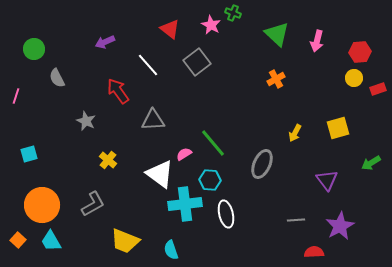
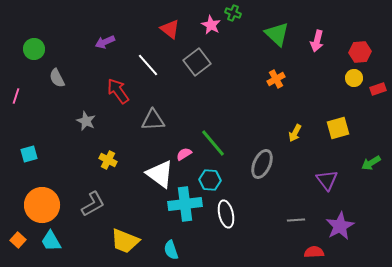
yellow cross: rotated 12 degrees counterclockwise
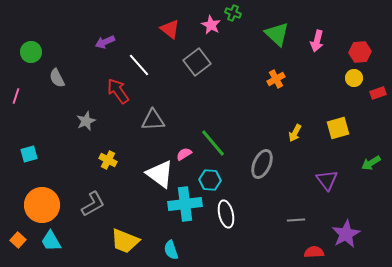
green circle: moved 3 px left, 3 px down
white line: moved 9 px left
red rectangle: moved 4 px down
gray star: rotated 24 degrees clockwise
purple star: moved 6 px right, 8 px down
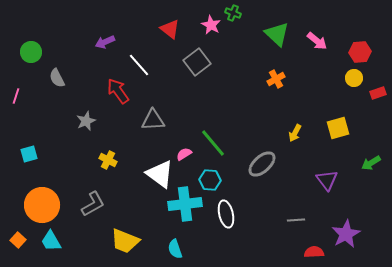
pink arrow: rotated 65 degrees counterclockwise
gray ellipse: rotated 24 degrees clockwise
cyan semicircle: moved 4 px right, 1 px up
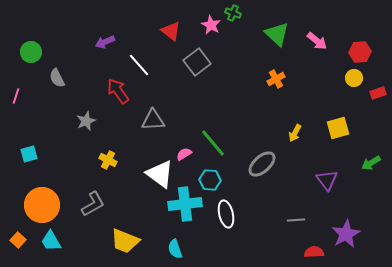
red triangle: moved 1 px right, 2 px down
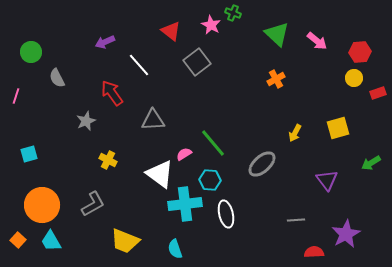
red arrow: moved 6 px left, 2 px down
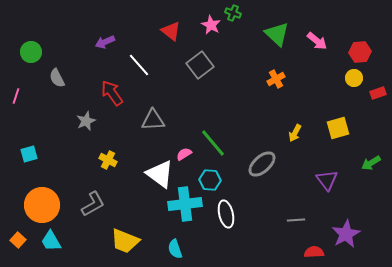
gray square: moved 3 px right, 3 px down
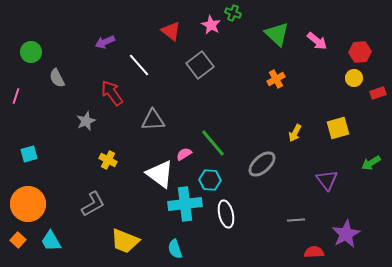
orange circle: moved 14 px left, 1 px up
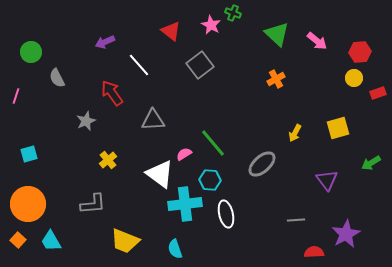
yellow cross: rotated 24 degrees clockwise
gray L-shape: rotated 24 degrees clockwise
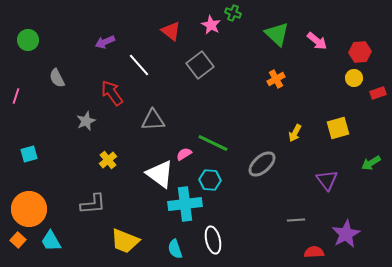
green circle: moved 3 px left, 12 px up
green line: rotated 24 degrees counterclockwise
orange circle: moved 1 px right, 5 px down
white ellipse: moved 13 px left, 26 px down
